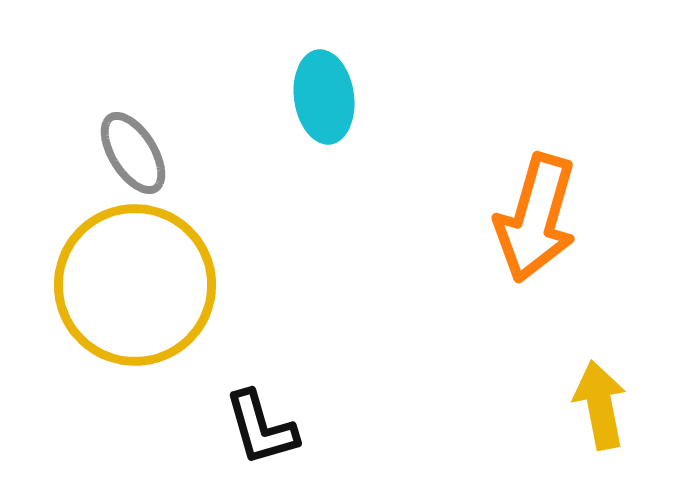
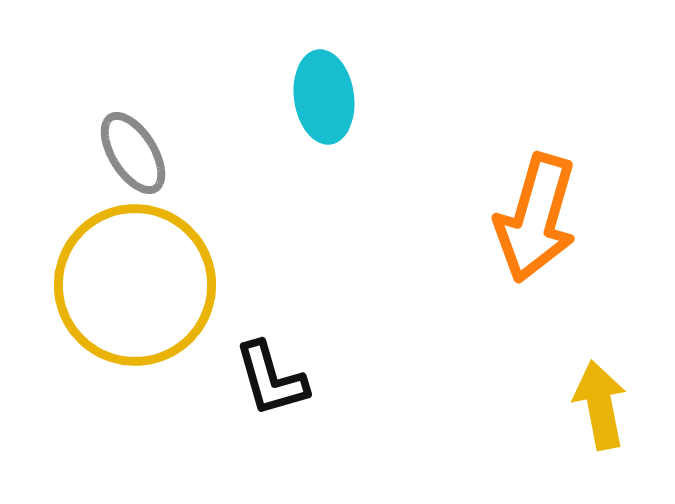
black L-shape: moved 10 px right, 49 px up
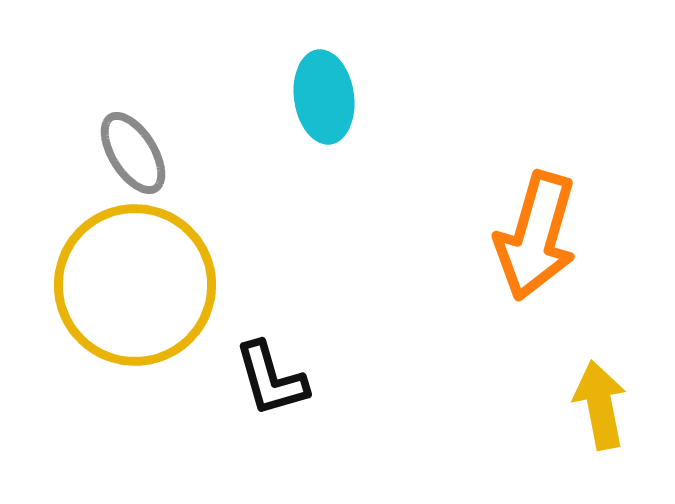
orange arrow: moved 18 px down
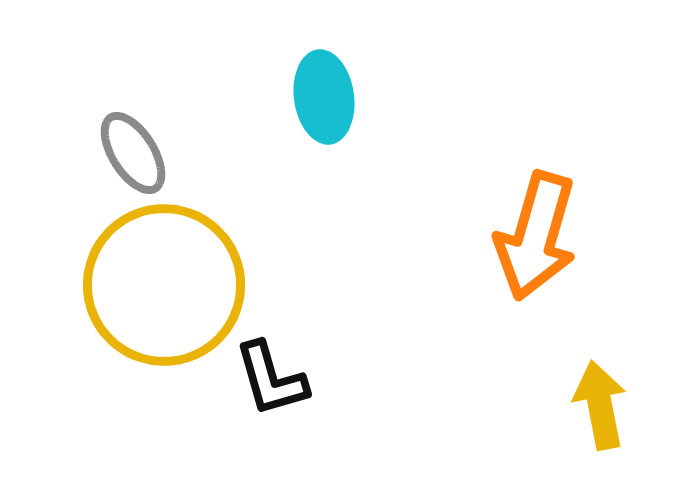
yellow circle: moved 29 px right
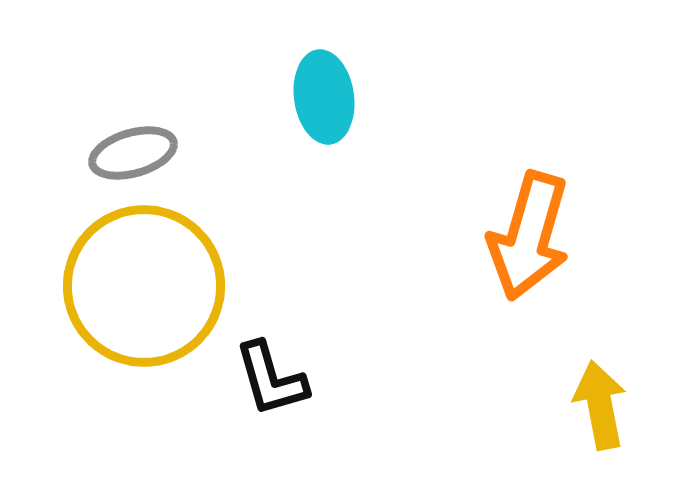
gray ellipse: rotated 74 degrees counterclockwise
orange arrow: moved 7 px left
yellow circle: moved 20 px left, 1 px down
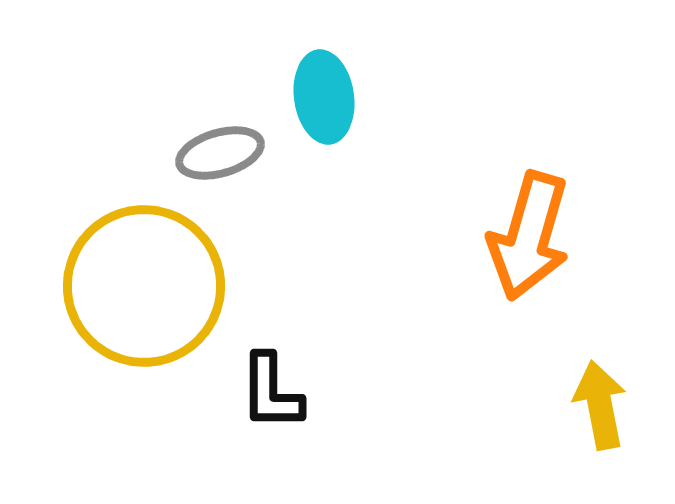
gray ellipse: moved 87 px right
black L-shape: moved 13 px down; rotated 16 degrees clockwise
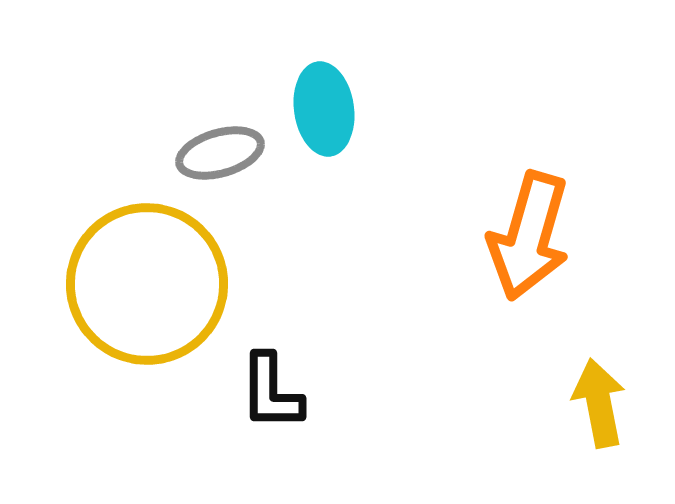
cyan ellipse: moved 12 px down
yellow circle: moved 3 px right, 2 px up
yellow arrow: moved 1 px left, 2 px up
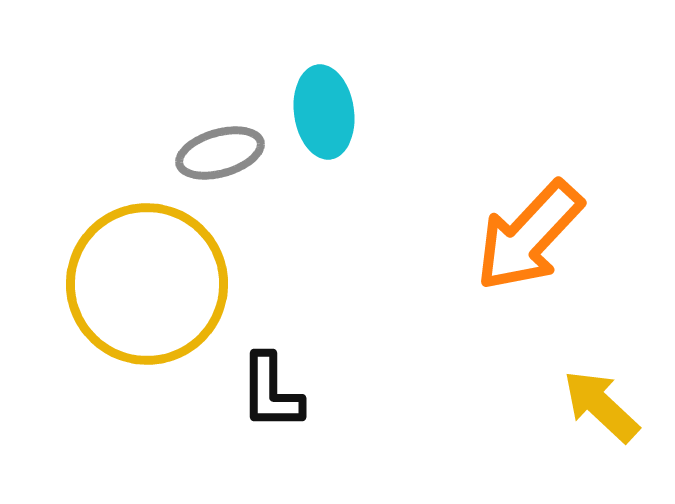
cyan ellipse: moved 3 px down
orange arrow: rotated 27 degrees clockwise
yellow arrow: moved 2 px right, 3 px down; rotated 36 degrees counterclockwise
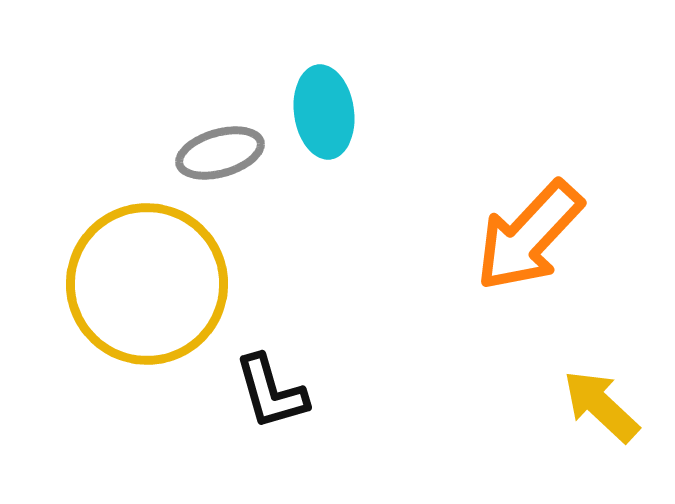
black L-shape: rotated 16 degrees counterclockwise
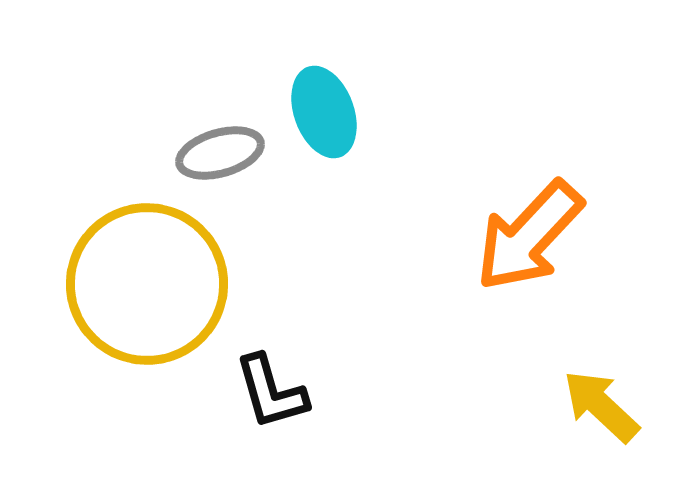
cyan ellipse: rotated 12 degrees counterclockwise
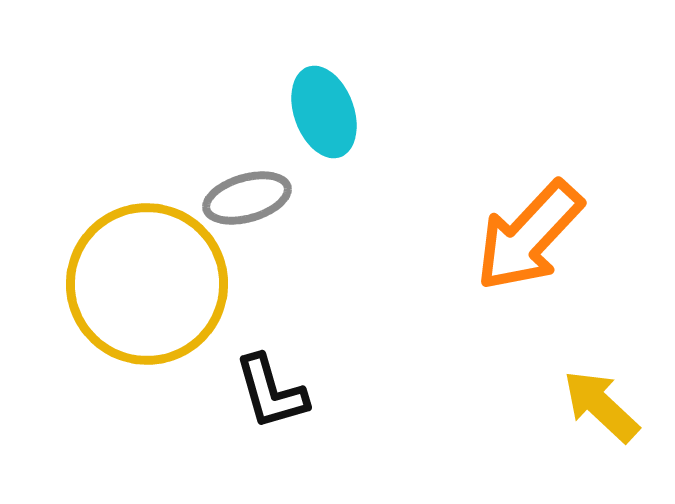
gray ellipse: moved 27 px right, 45 px down
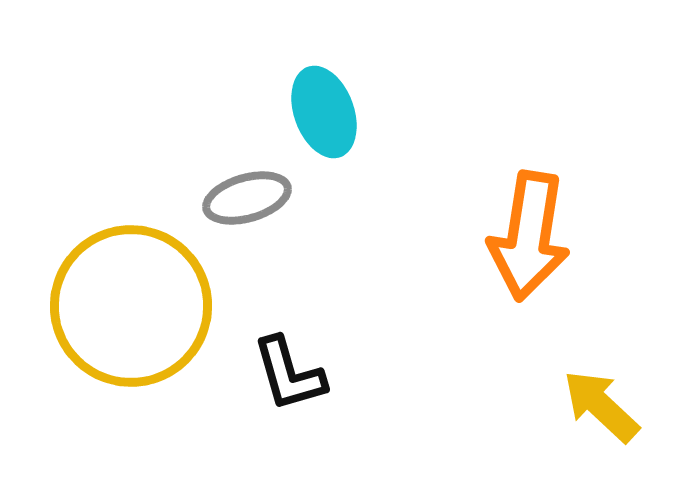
orange arrow: rotated 34 degrees counterclockwise
yellow circle: moved 16 px left, 22 px down
black L-shape: moved 18 px right, 18 px up
